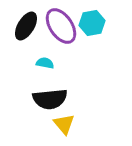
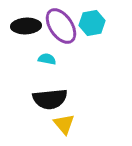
black ellipse: rotated 56 degrees clockwise
cyan semicircle: moved 2 px right, 4 px up
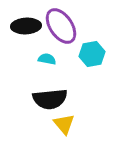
cyan hexagon: moved 31 px down
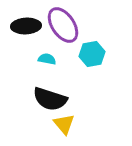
purple ellipse: moved 2 px right, 1 px up
black semicircle: rotated 24 degrees clockwise
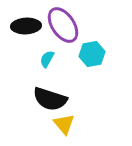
cyan semicircle: rotated 72 degrees counterclockwise
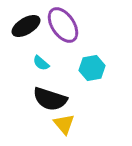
black ellipse: rotated 28 degrees counterclockwise
cyan hexagon: moved 14 px down
cyan semicircle: moved 6 px left, 4 px down; rotated 78 degrees counterclockwise
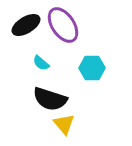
black ellipse: moved 1 px up
cyan hexagon: rotated 10 degrees clockwise
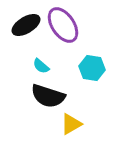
cyan semicircle: moved 3 px down
cyan hexagon: rotated 10 degrees clockwise
black semicircle: moved 2 px left, 3 px up
yellow triangle: moved 7 px right; rotated 40 degrees clockwise
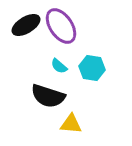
purple ellipse: moved 2 px left, 1 px down
cyan semicircle: moved 18 px right
yellow triangle: rotated 35 degrees clockwise
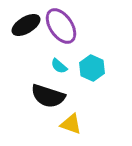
cyan hexagon: rotated 15 degrees clockwise
yellow triangle: rotated 15 degrees clockwise
